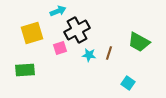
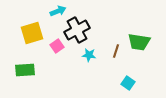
green trapezoid: rotated 20 degrees counterclockwise
pink square: moved 3 px left, 2 px up; rotated 16 degrees counterclockwise
brown line: moved 7 px right, 2 px up
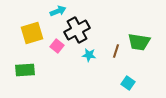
pink square: rotated 16 degrees counterclockwise
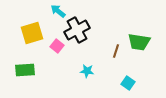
cyan arrow: rotated 119 degrees counterclockwise
cyan star: moved 2 px left, 16 px down
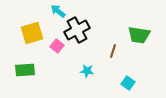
green trapezoid: moved 7 px up
brown line: moved 3 px left
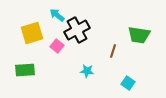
cyan arrow: moved 1 px left, 4 px down
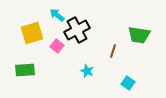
cyan star: rotated 16 degrees clockwise
